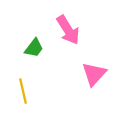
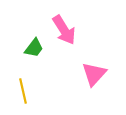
pink arrow: moved 4 px left
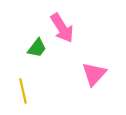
pink arrow: moved 2 px left, 2 px up
green trapezoid: moved 3 px right
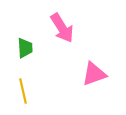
green trapezoid: moved 12 px left; rotated 40 degrees counterclockwise
pink triangle: rotated 28 degrees clockwise
